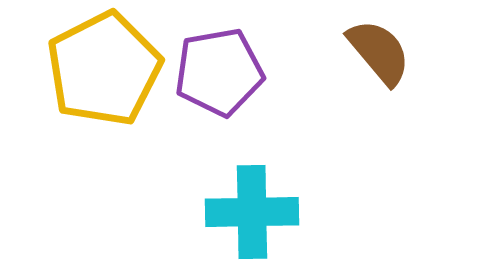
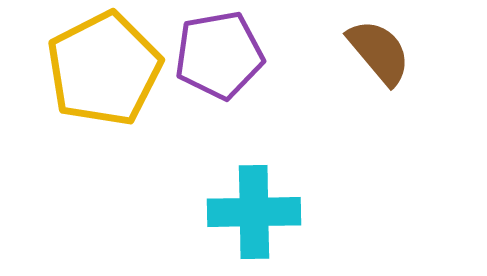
purple pentagon: moved 17 px up
cyan cross: moved 2 px right
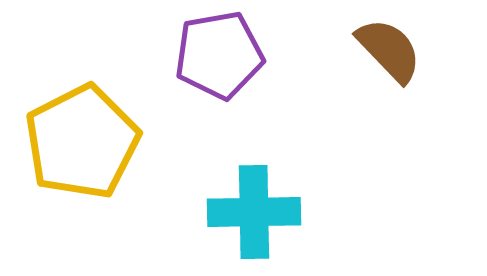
brown semicircle: moved 10 px right, 2 px up; rotated 4 degrees counterclockwise
yellow pentagon: moved 22 px left, 73 px down
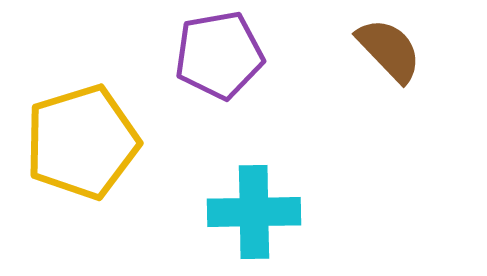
yellow pentagon: rotated 10 degrees clockwise
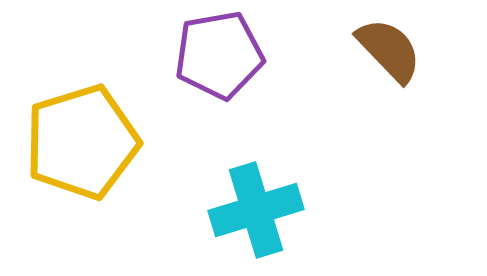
cyan cross: moved 2 px right, 2 px up; rotated 16 degrees counterclockwise
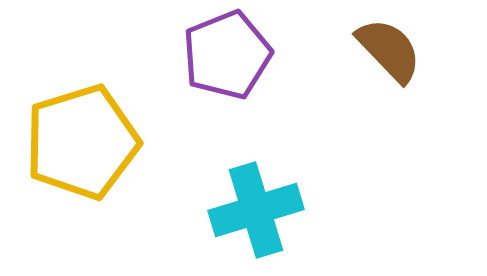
purple pentagon: moved 8 px right; rotated 12 degrees counterclockwise
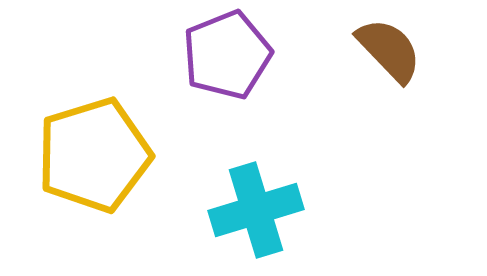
yellow pentagon: moved 12 px right, 13 px down
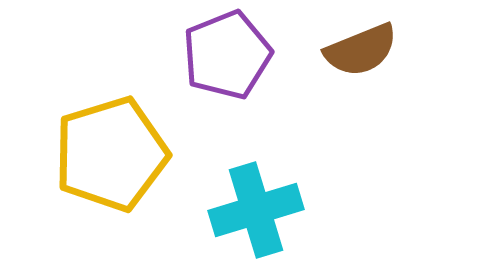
brown semicircle: moved 28 px left; rotated 112 degrees clockwise
yellow pentagon: moved 17 px right, 1 px up
